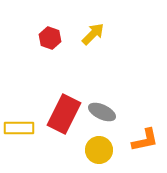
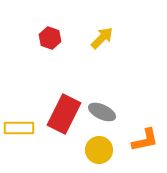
yellow arrow: moved 9 px right, 4 px down
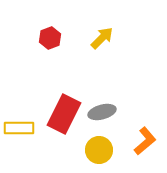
red hexagon: rotated 20 degrees clockwise
gray ellipse: rotated 40 degrees counterclockwise
orange L-shape: moved 1 px down; rotated 28 degrees counterclockwise
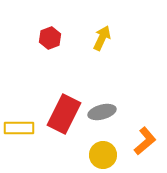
yellow arrow: rotated 20 degrees counterclockwise
yellow circle: moved 4 px right, 5 px down
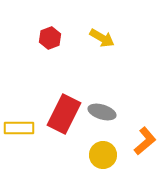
yellow arrow: rotated 95 degrees clockwise
gray ellipse: rotated 32 degrees clockwise
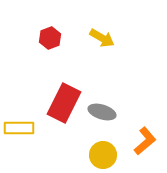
red rectangle: moved 11 px up
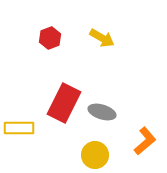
yellow circle: moved 8 px left
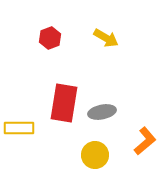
yellow arrow: moved 4 px right
red rectangle: rotated 18 degrees counterclockwise
gray ellipse: rotated 28 degrees counterclockwise
